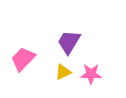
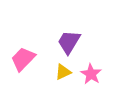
pink star: rotated 30 degrees clockwise
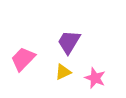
pink star: moved 4 px right, 4 px down; rotated 10 degrees counterclockwise
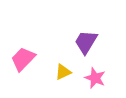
purple trapezoid: moved 17 px right
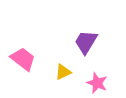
pink trapezoid: rotated 84 degrees clockwise
pink star: moved 2 px right, 5 px down
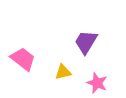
yellow triangle: rotated 12 degrees clockwise
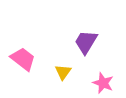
yellow triangle: rotated 42 degrees counterclockwise
pink star: moved 6 px right
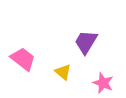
yellow triangle: rotated 24 degrees counterclockwise
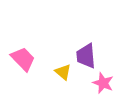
purple trapezoid: moved 14 px down; rotated 36 degrees counterclockwise
pink trapezoid: rotated 8 degrees clockwise
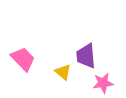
pink star: rotated 30 degrees counterclockwise
